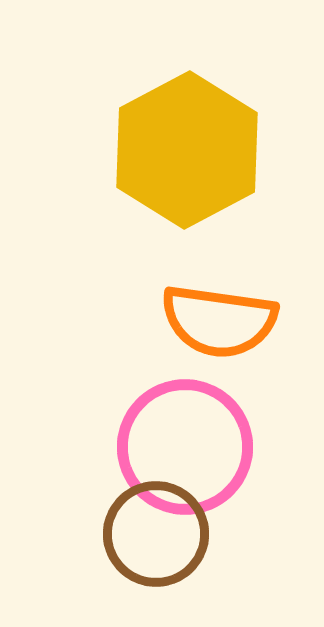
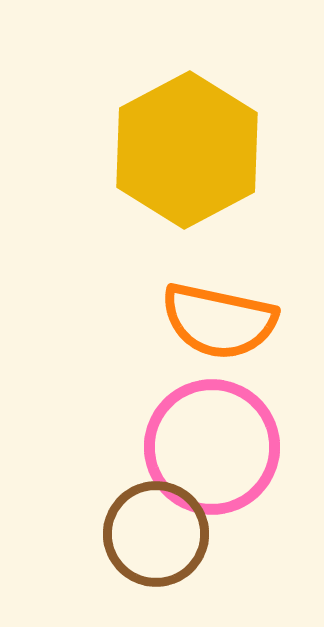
orange semicircle: rotated 4 degrees clockwise
pink circle: moved 27 px right
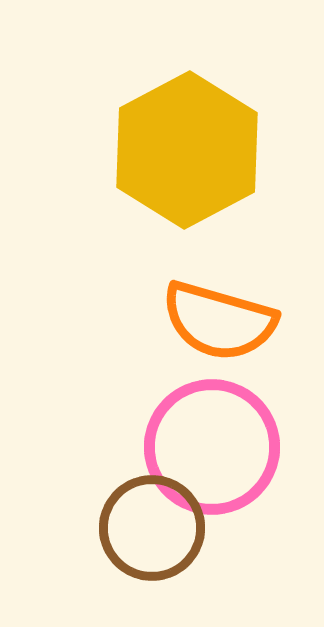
orange semicircle: rotated 4 degrees clockwise
brown circle: moved 4 px left, 6 px up
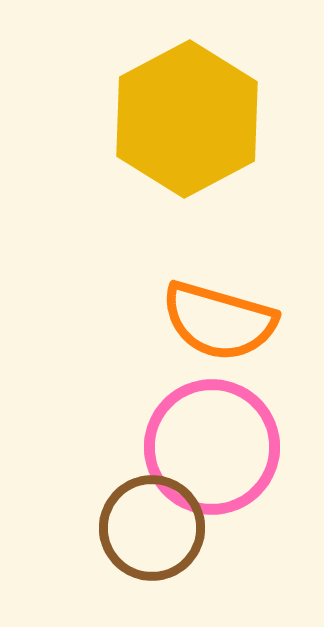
yellow hexagon: moved 31 px up
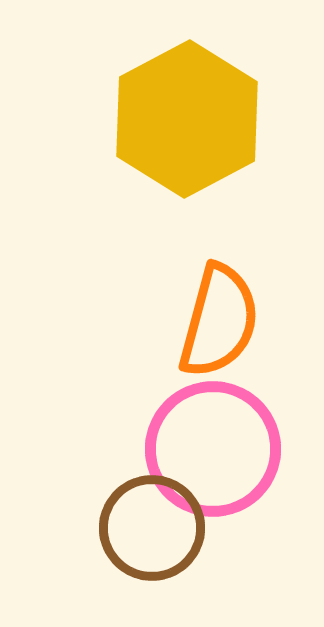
orange semicircle: rotated 91 degrees counterclockwise
pink circle: moved 1 px right, 2 px down
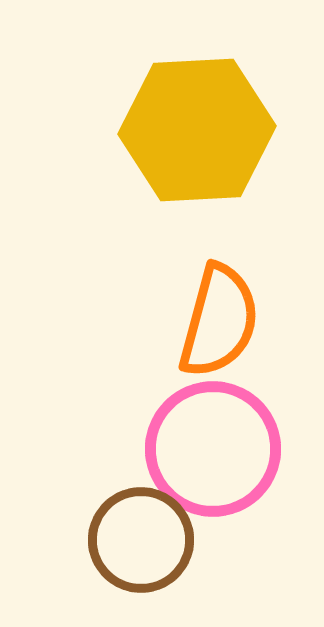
yellow hexagon: moved 10 px right, 11 px down; rotated 25 degrees clockwise
brown circle: moved 11 px left, 12 px down
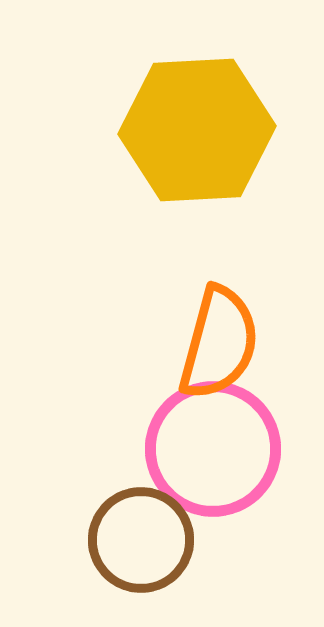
orange semicircle: moved 22 px down
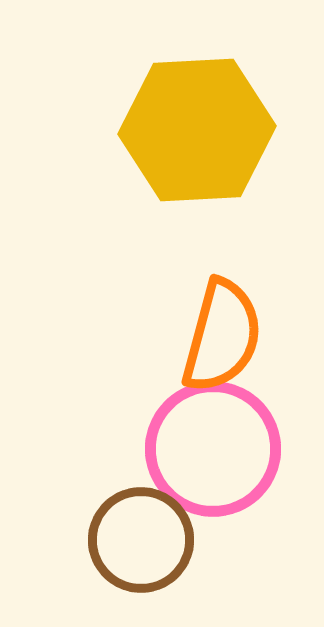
orange semicircle: moved 3 px right, 7 px up
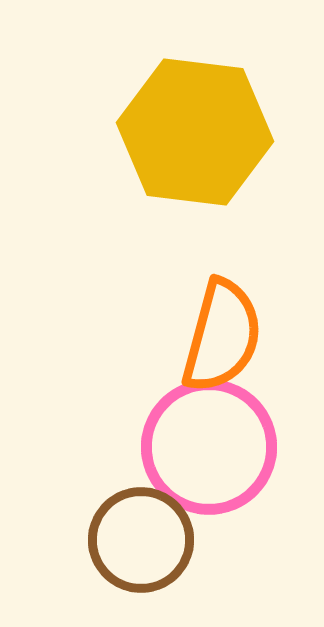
yellow hexagon: moved 2 px left, 2 px down; rotated 10 degrees clockwise
pink circle: moved 4 px left, 2 px up
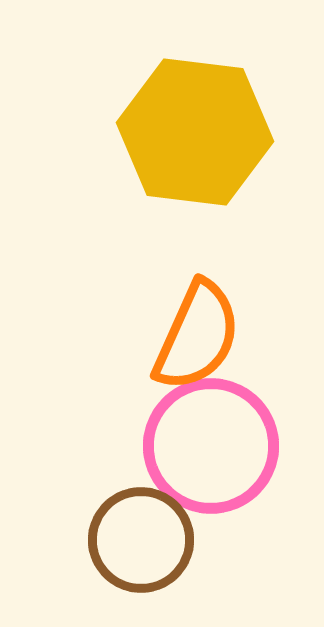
orange semicircle: moved 25 px left; rotated 9 degrees clockwise
pink circle: moved 2 px right, 1 px up
